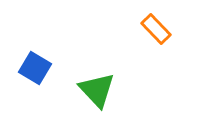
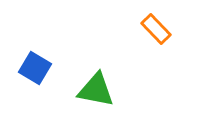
green triangle: moved 1 px left; rotated 36 degrees counterclockwise
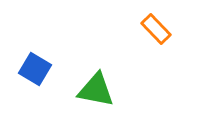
blue square: moved 1 px down
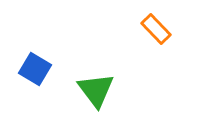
green triangle: rotated 42 degrees clockwise
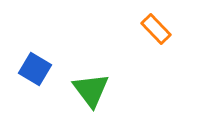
green triangle: moved 5 px left
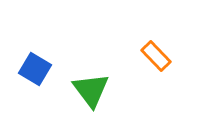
orange rectangle: moved 27 px down
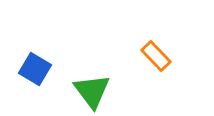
green triangle: moved 1 px right, 1 px down
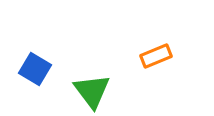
orange rectangle: rotated 68 degrees counterclockwise
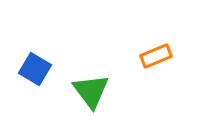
green triangle: moved 1 px left
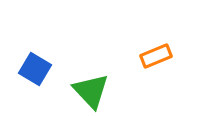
green triangle: rotated 6 degrees counterclockwise
